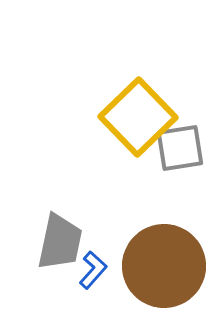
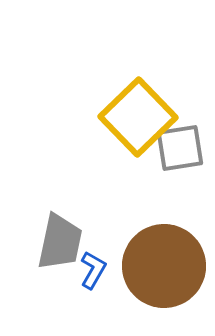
blue L-shape: rotated 12 degrees counterclockwise
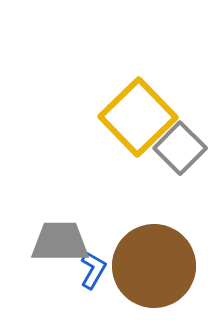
gray square: rotated 36 degrees counterclockwise
gray trapezoid: rotated 102 degrees counterclockwise
brown circle: moved 10 px left
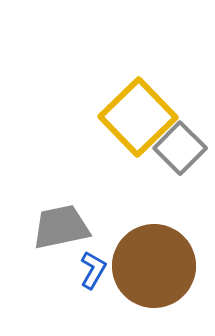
gray trapezoid: moved 1 px right, 15 px up; rotated 12 degrees counterclockwise
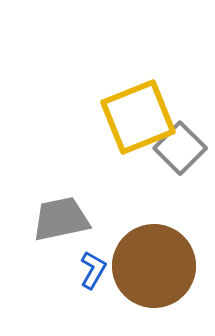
yellow square: rotated 22 degrees clockwise
gray trapezoid: moved 8 px up
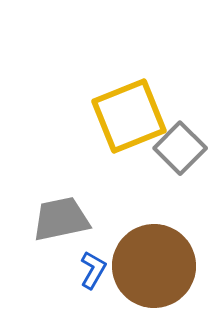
yellow square: moved 9 px left, 1 px up
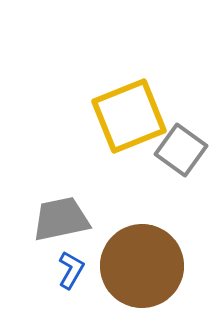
gray square: moved 1 px right, 2 px down; rotated 9 degrees counterclockwise
brown circle: moved 12 px left
blue L-shape: moved 22 px left
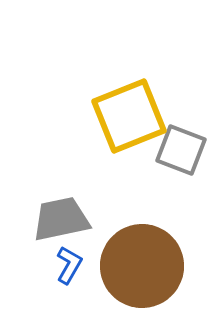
gray square: rotated 15 degrees counterclockwise
blue L-shape: moved 2 px left, 5 px up
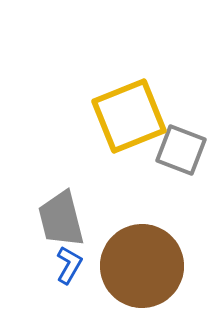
gray trapezoid: rotated 92 degrees counterclockwise
